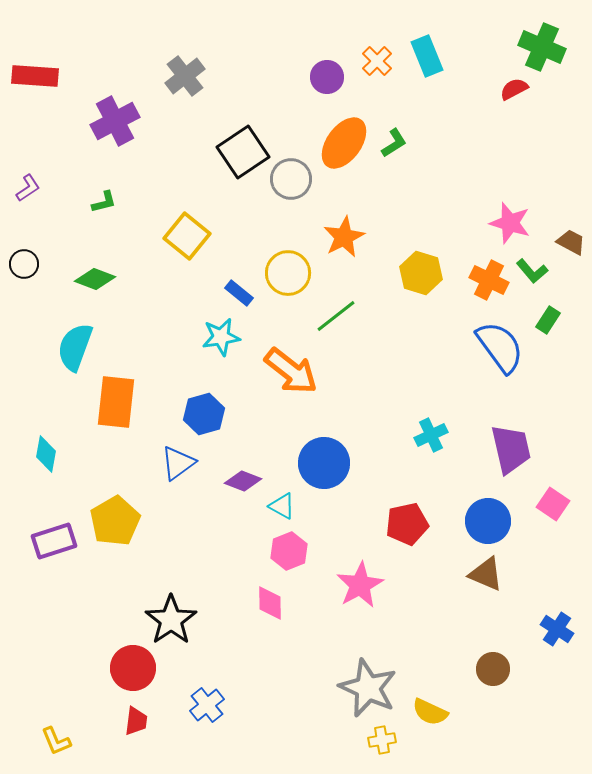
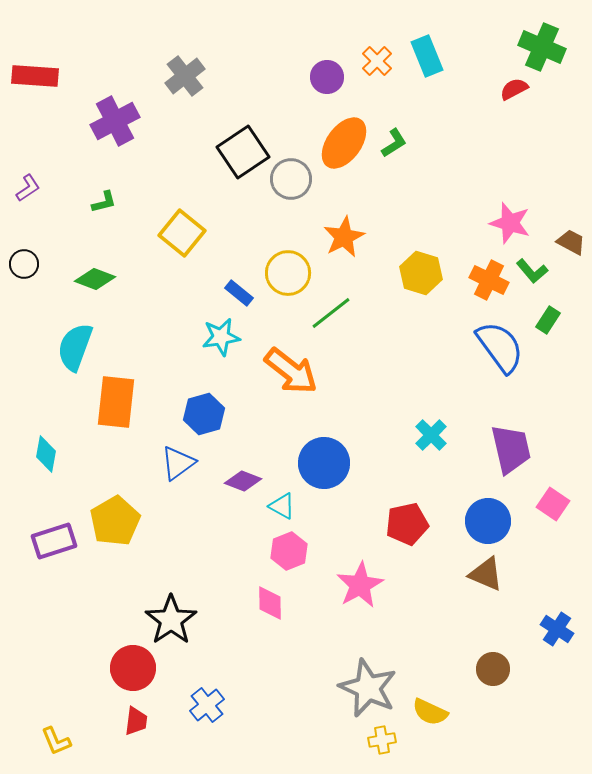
yellow square at (187, 236): moved 5 px left, 3 px up
green line at (336, 316): moved 5 px left, 3 px up
cyan cross at (431, 435): rotated 20 degrees counterclockwise
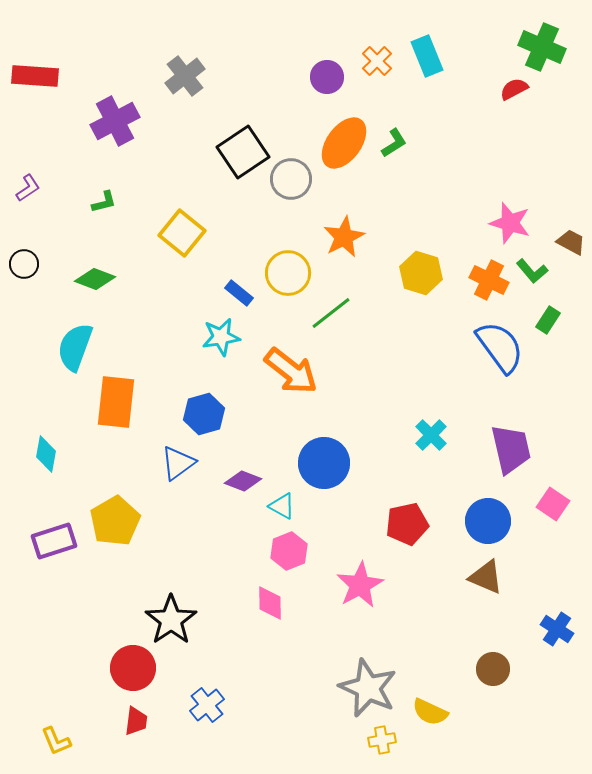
brown triangle at (486, 574): moved 3 px down
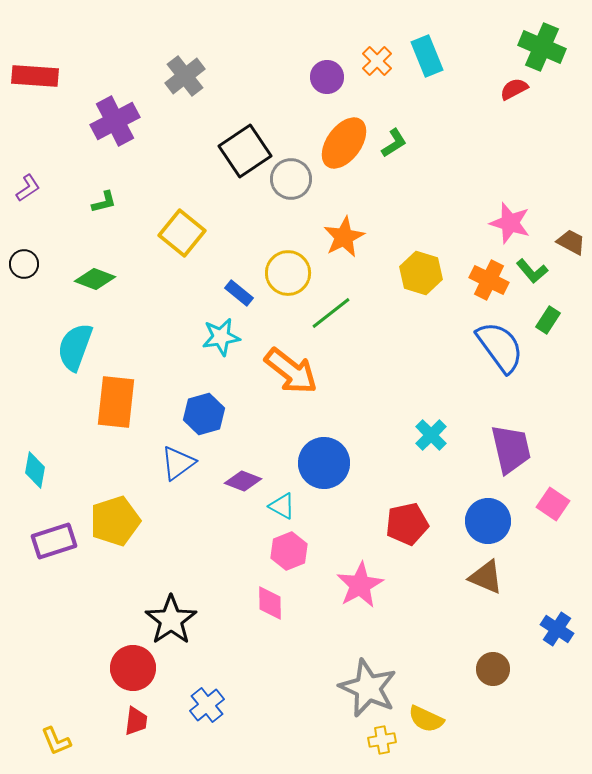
black square at (243, 152): moved 2 px right, 1 px up
cyan diamond at (46, 454): moved 11 px left, 16 px down
yellow pentagon at (115, 521): rotated 12 degrees clockwise
yellow semicircle at (430, 712): moved 4 px left, 7 px down
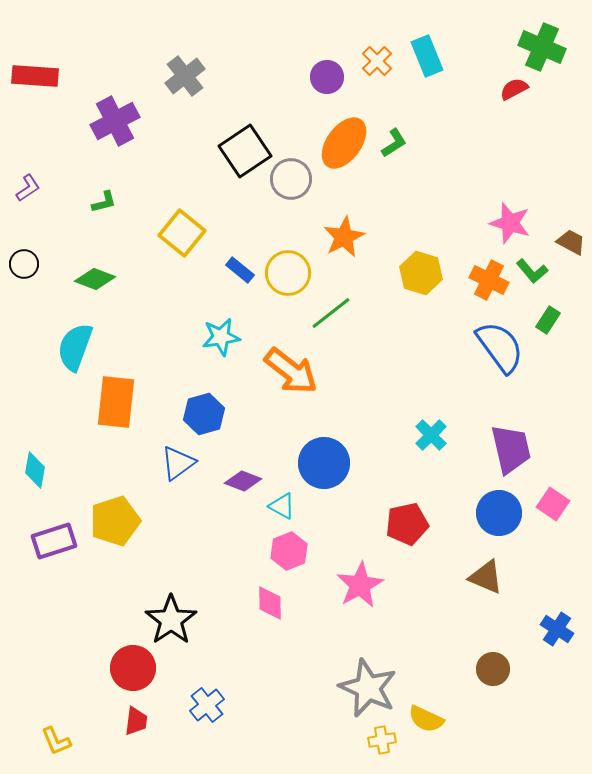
blue rectangle at (239, 293): moved 1 px right, 23 px up
blue circle at (488, 521): moved 11 px right, 8 px up
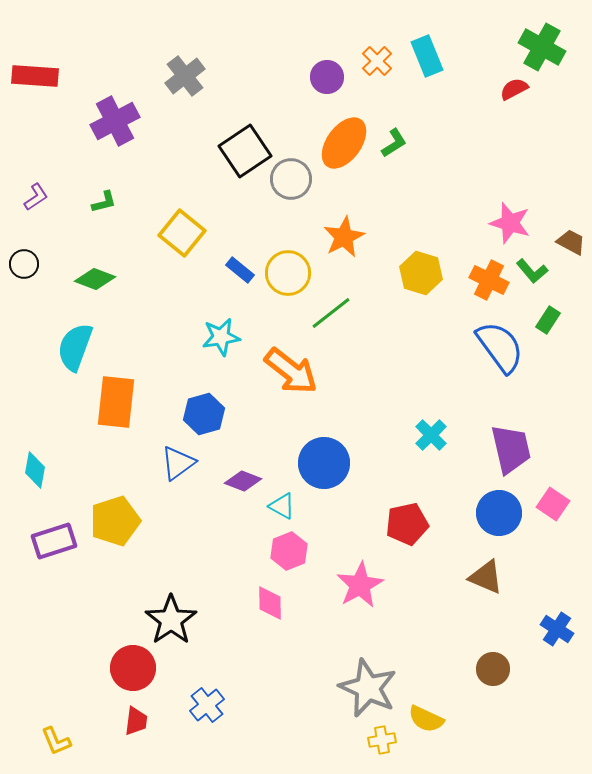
green cross at (542, 47): rotated 6 degrees clockwise
purple L-shape at (28, 188): moved 8 px right, 9 px down
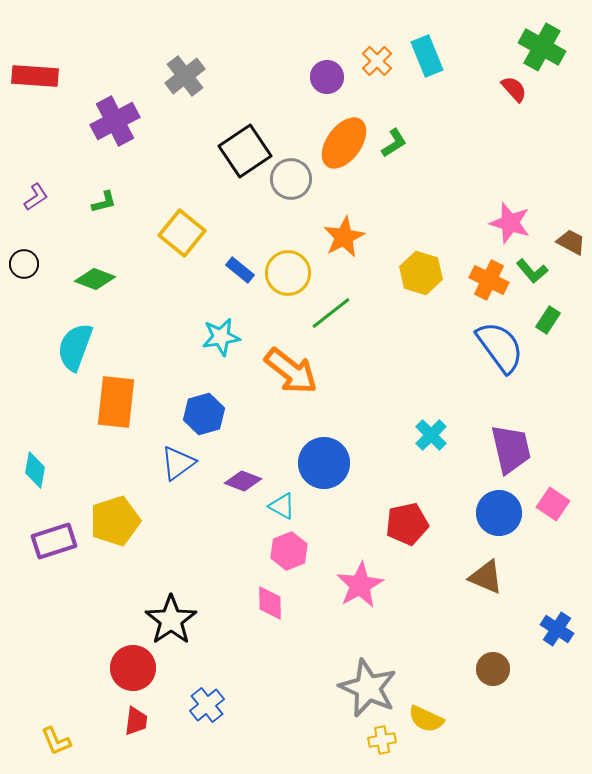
red semicircle at (514, 89): rotated 76 degrees clockwise
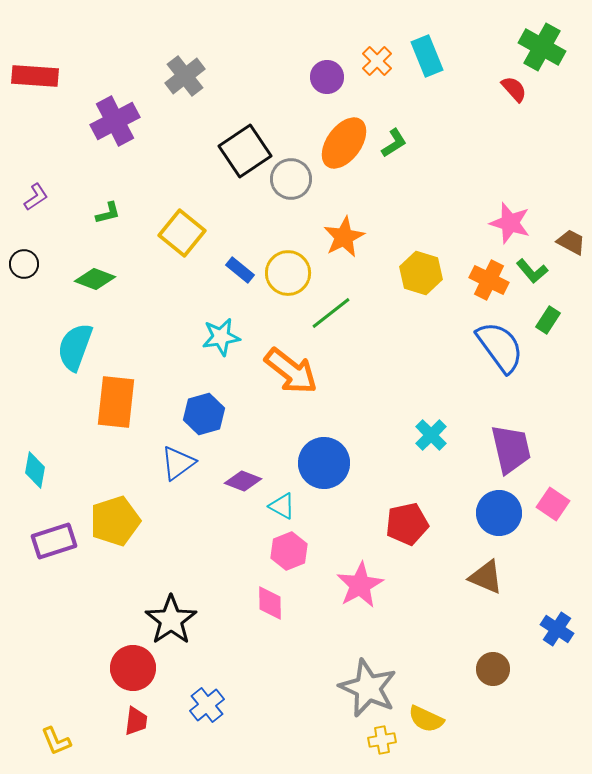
green L-shape at (104, 202): moved 4 px right, 11 px down
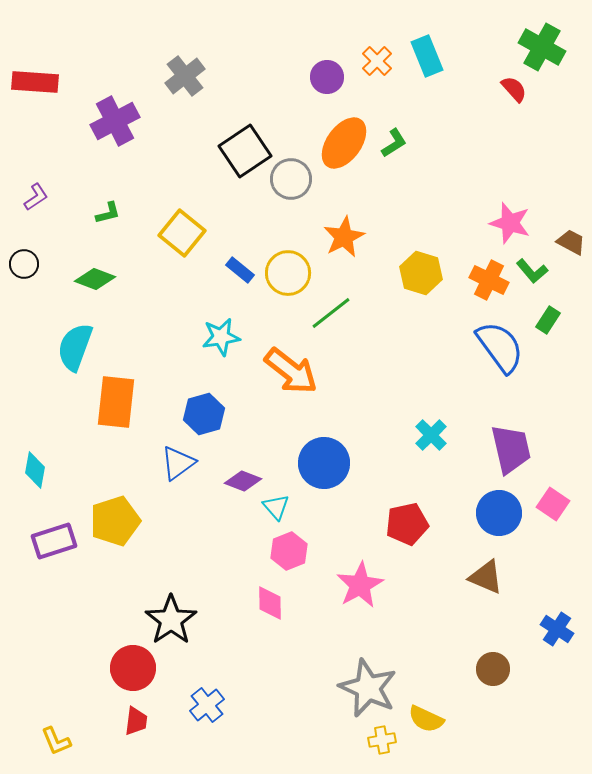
red rectangle at (35, 76): moved 6 px down
cyan triangle at (282, 506): moved 6 px left, 1 px down; rotated 20 degrees clockwise
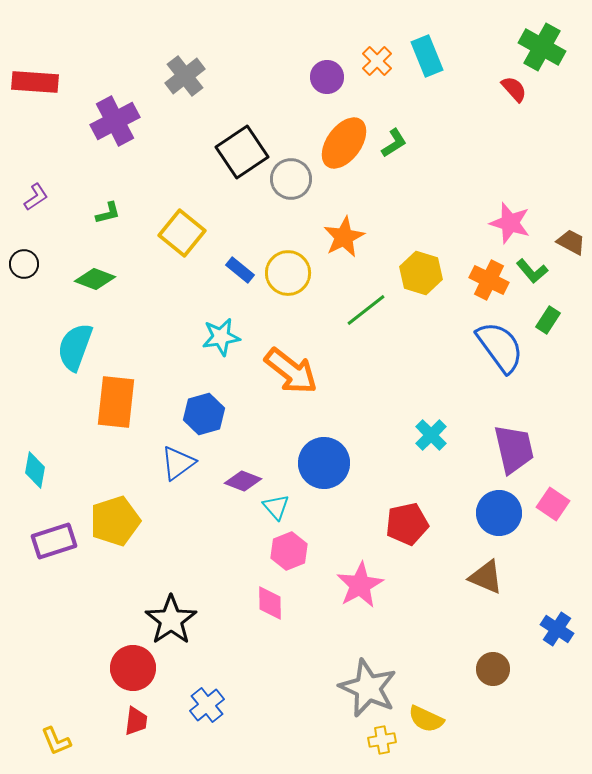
black square at (245, 151): moved 3 px left, 1 px down
green line at (331, 313): moved 35 px right, 3 px up
purple trapezoid at (511, 449): moved 3 px right
